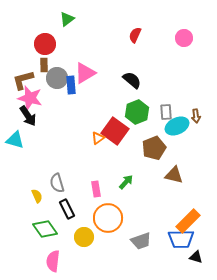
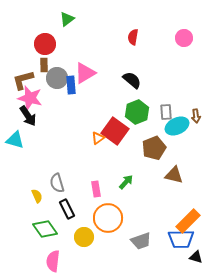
red semicircle: moved 2 px left, 2 px down; rotated 14 degrees counterclockwise
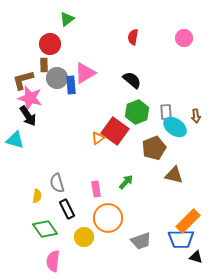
red circle: moved 5 px right
cyan ellipse: moved 2 px left, 1 px down; rotated 60 degrees clockwise
yellow semicircle: rotated 32 degrees clockwise
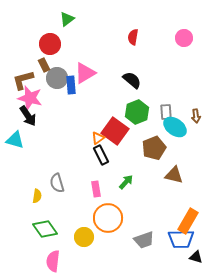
brown rectangle: rotated 24 degrees counterclockwise
black rectangle: moved 34 px right, 54 px up
orange rectangle: rotated 15 degrees counterclockwise
gray trapezoid: moved 3 px right, 1 px up
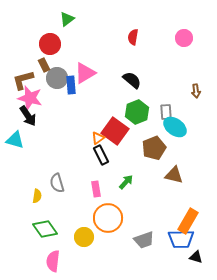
brown arrow: moved 25 px up
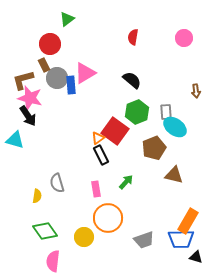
green diamond: moved 2 px down
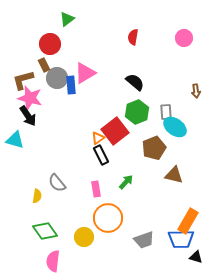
black semicircle: moved 3 px right, 2 px down
red square: rotated 16 degrees clockwise
gray semicircle: rotated 24 degrees counterclockwise
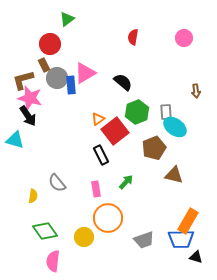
black semicircle: moved 12 px left
orange triangle: moved 19 px up
yellow semicircle: moved 4 px left
